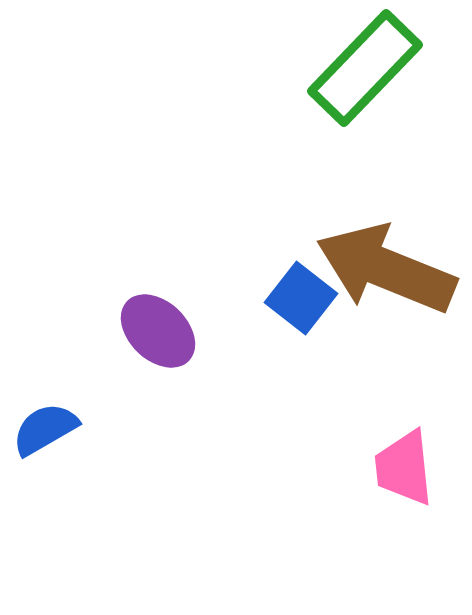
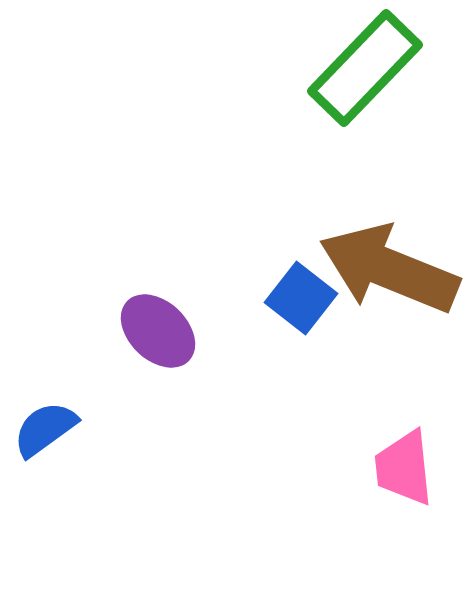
brown arrow: moved 3 px right
blue semicircle: rotated 6 degrees counterclockwise
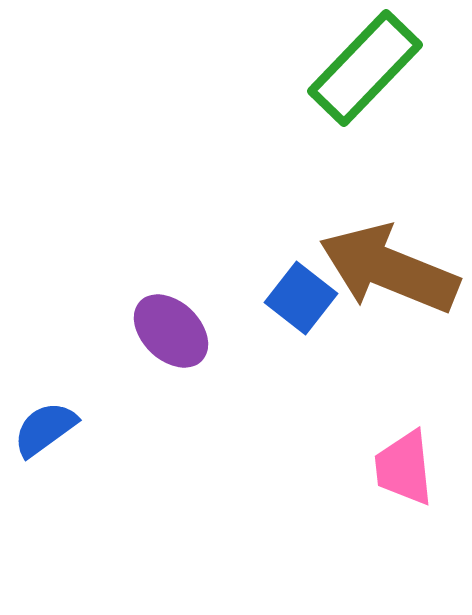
purple ellipse: moved 13 px right
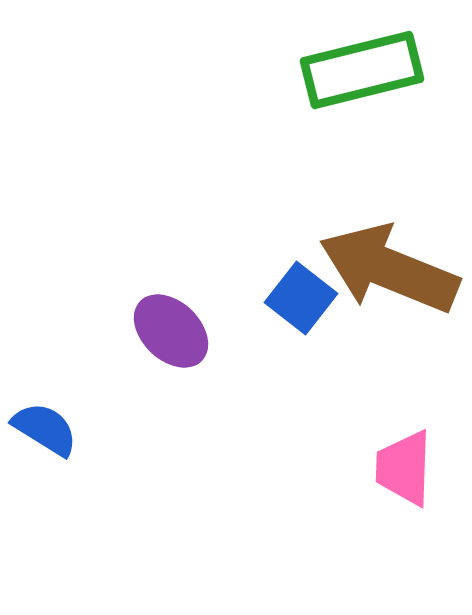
green rectangle: moved 3 px left, 2 px down; rotated 32 degrees clockwise
blue semicircle: rotated 68 degrees clockwise
pink trapezoid: rotated 8 degrees clockwise
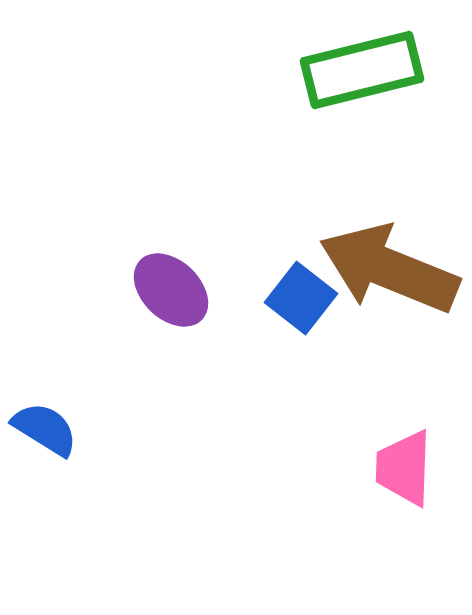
purple ellipse: moved 41 px up
